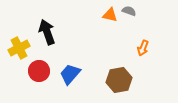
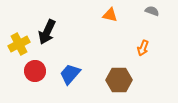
gray semicircle: moved 23 px right
black arrow: rotated 135 degrees counterclockwise
yellow cross: moved 4 px up
red circle: moved 4 px left
brown hexagon: rotated 10 degrees clockwise
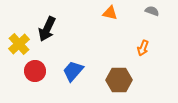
orange triangle: moved 2 px up
black arrow: moved 3 px up
yellow cross: rotated 15 degrees counterclockwise
blue trapezoid: moved 3 px right, 3 px up
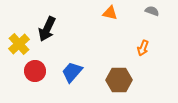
blue trapezoid: moved 1 px left, 1 px down
